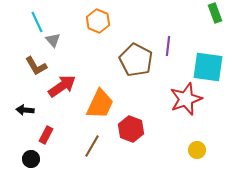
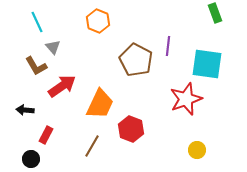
gray triangle: moved 7 px down
cyan square: moved 1 px left, 3 px up
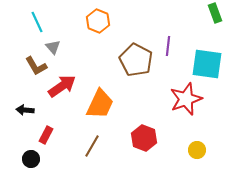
red hexagon: moved 13 px right, 9 px down
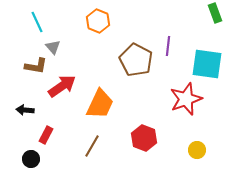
brown L-shape: rotated 50 degrees counterclockwise
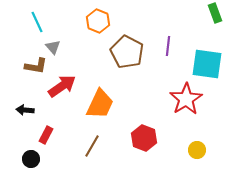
brown pentagon: moved 9 px left, 8 px up
red star: rotated 12 degrees counterclockwise
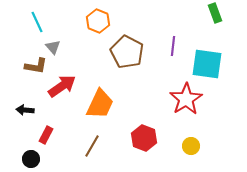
purple line: moved 5 px right
yellow circle: moved 6 px left, 4 px up
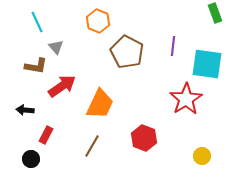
gray triangle: moved 3 px right
yellow circle: moved 11 px right, 10 px down
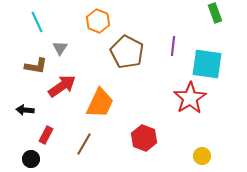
gray triangle: moved 4 px right, 1 px down; rotated 14 degrees clockwise
red star: moved 4 px right, 1 px up
orange trapezoid: moved 1 px up
brown line: moved 8 px left, 2 px up
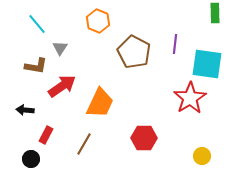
green rectangle: rotated 18 degrees clockwise
cyan line: moved 2 px down; rotated 15 degrees counterclockwise
purple line: moved 2 px right, 2 px up
brown pentagon: moved 7 px right
red hexagon: rotated 20 degrees counterclockwise
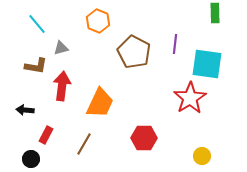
gray triangle: moved 1 px right; rotated 42 degrees clockwise
red arrow: rotated 48 degrees counterclockwise
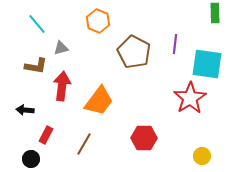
orange trapezoid: moved 1 px left, 2 px up; rotated 12 degrees clockwise
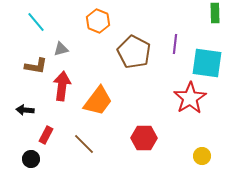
cyan line: moved 1 px left, 2 px up
gray triangle: moved 1 px down
cyan square: moved 1 px up
orange trapezoid: moved 1 px left
brown line: rotated 75 degrees counterclockwise
